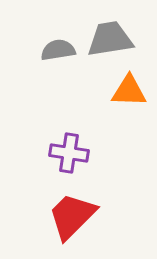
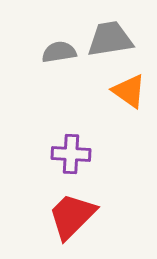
gray semicircle: moved 1 px right, 2 px down
orange triangle: rotated 33 degrees clockwise
purple cross: moved 2 px right, 1 px down; rotated 6 degrees counterclockwise
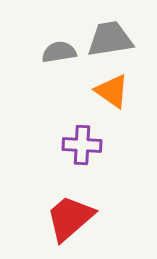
orange triangle: moved 17 px left
purple cross: moved 11 px right, 9 px up
red trapezoid: moved 2 px left, 2 px down; rotated 4 degrees clockwise
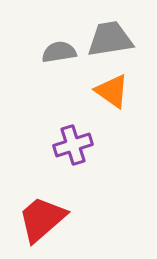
purple cross: moved 9 px left; rotated 21 degrees counterclockwise
red trapezoid: moved 28 px left, 1 px down
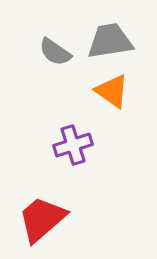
gray trapezoid: moved 2 px down
gray semicircle: moved 4 px left; rotated 136 degrees counterclockwise
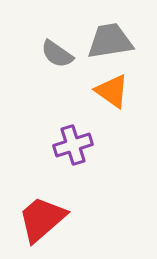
gray semicircle: moved 2 px right, 2 px down
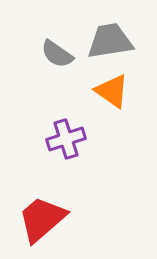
purple cross: moved 7 px left, 6 px up
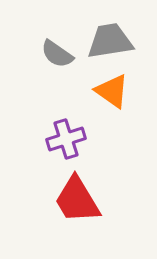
red trapezoid: moved 35 px right, 19 px up; rotated 80 degrees counterclockwise
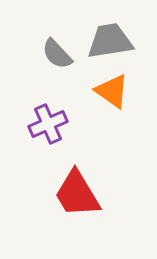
gray semicircle: rotated 12 degrees clockwise
purple cross: moved 18 px left, 15 px up; rotated 6 degrees counterclockwise
red trapezoid: moved 6 px up
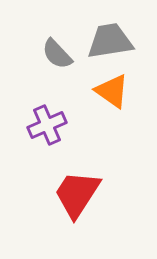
purple cross: moved 1 px left, 1 px down
red trapezoid: rotated 64 degrees clockwise
